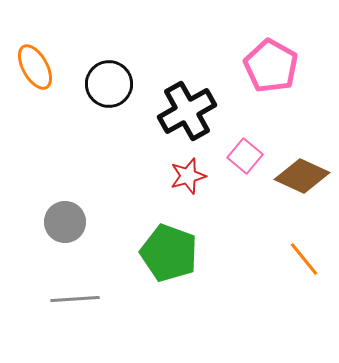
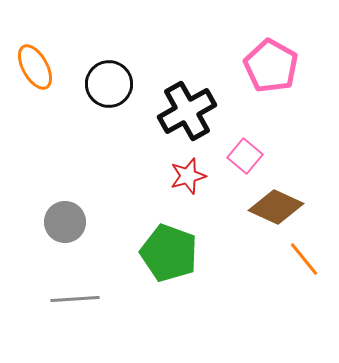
brown diamond: moved 26 px left, 31 px down
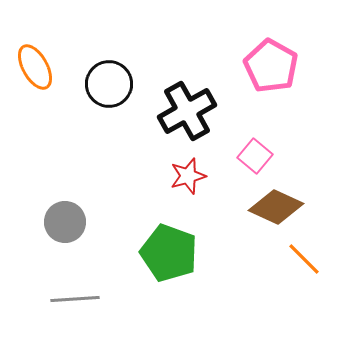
pink square: moved 10 px right
orange line: rotated 6 degrees counterclockwise
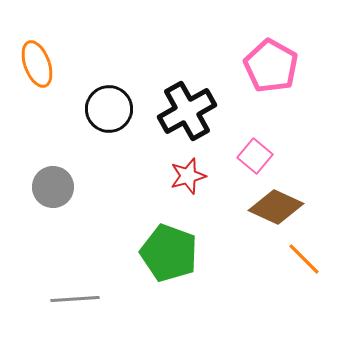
orange ellipse: moved 2 px right, 3 px up; rotated 9 degrees clockwise
black circle: moved 25 px down
gray circle: moved 12 px left, 35 px up
